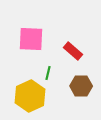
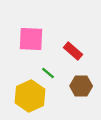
green line: rotated 64 degrees counterclockwise
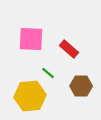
red rectangle: moved 4 px left, 2 px up
yellow hexagon: rotated 20 degrees clockwise
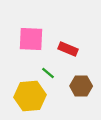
red rectangle: moved 1 px left; rotated 18 degrees counterclockwise
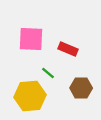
brown hexagon: moved 2 px down
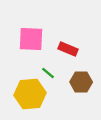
brown hexagon: moved 6 px up
yellow hexagon: moved 2 px up
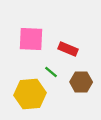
green line: moved 3 px right, 1 px up
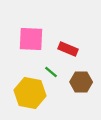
yellow hexagon: moved 1 px up; rotated 16 degrees clockwise
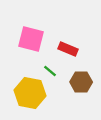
pink square: rotated 12 degrees clockwise
green line: moved 1 px left, 1 px up
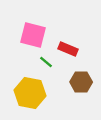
pink square: moved 2 px right, 4 px up
green line: moved 4 px left, 9 px up
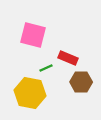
red rectangle: moved 9 px down
green line: moved 6 px down; rotated 64 degrees counterclockwise
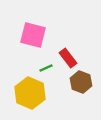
red rectangle: rotated 30 degrees clockwise
brown hexagon: rotated 20 degrees clockwise
yellow hexagon: rotated 12 degrees clockwise
